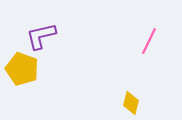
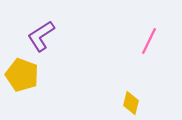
purple L-shape: rotated 20 degrees counterclockwise
yellow pentagon: moved 6 px down
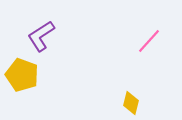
pink line: rotated 16 degrees clockwise
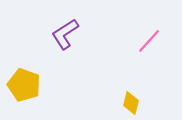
purple L-shape: moved 24 px right, 2 px up
yellow pentagon: moved 2 px right, 10 px down
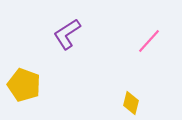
purple L-shape: moved 2 px right
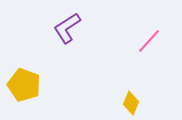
purple L-shape: moved 6 px up
yellow diamond: rotated 10 degrees clockwise
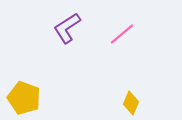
pink line: moved 27 px left, 7 px up; rotated 8 degrees clockwise
yellow pentagon: moved 13 px down
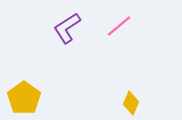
pink line: moved 3 px left, 8 px up
yellow pentagon: rotated 16 degrees clockwise
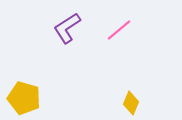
pink line: moved 4 px down
yellow pentagon: rotated 20 degrees counterclockwise
